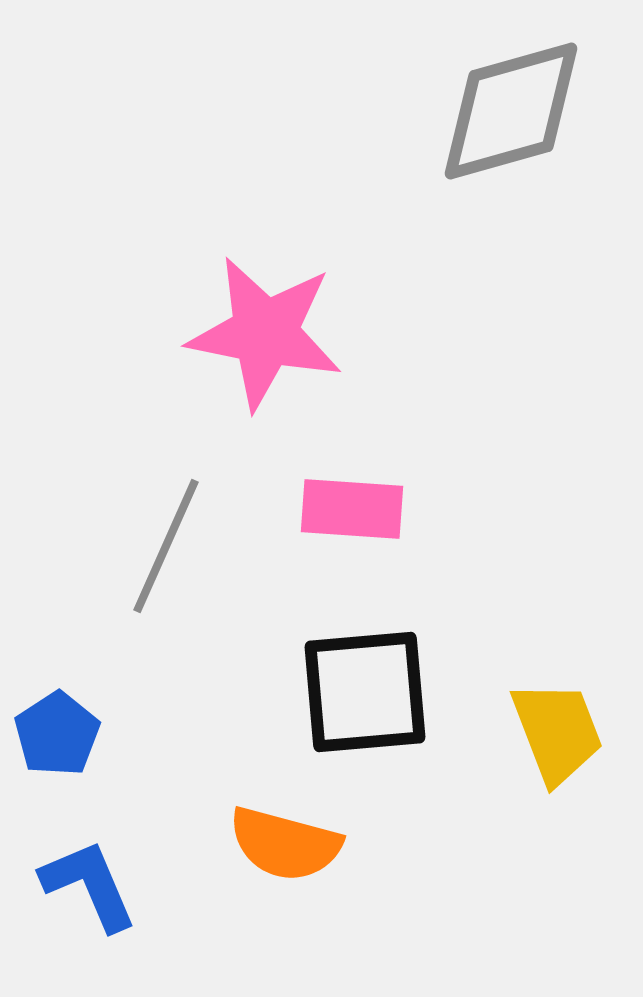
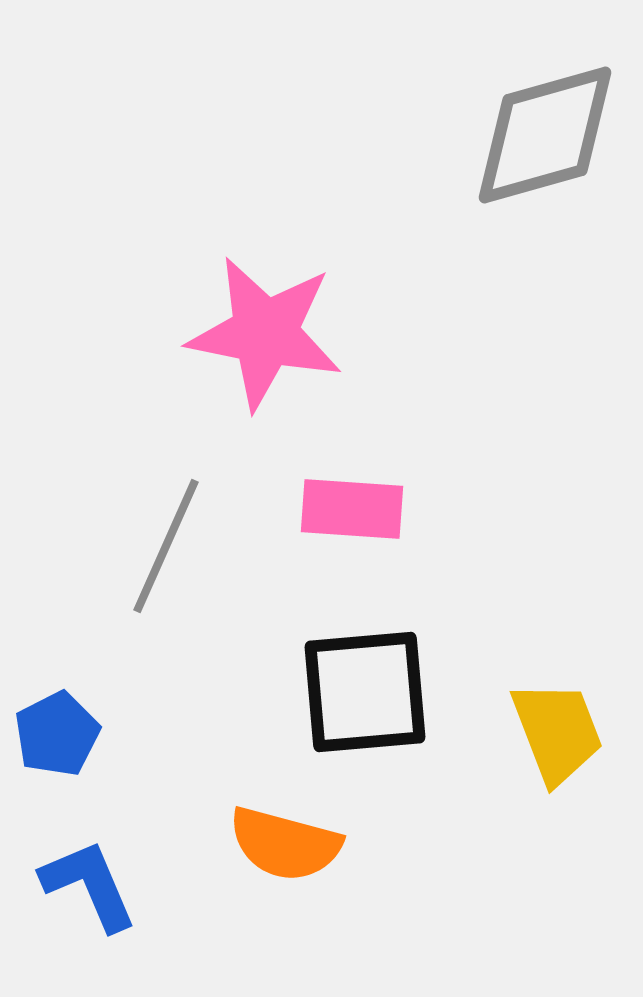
gray diamond: moved 34 px right, 24 px down
blue pentagon: rotated 6 degrees clockwise
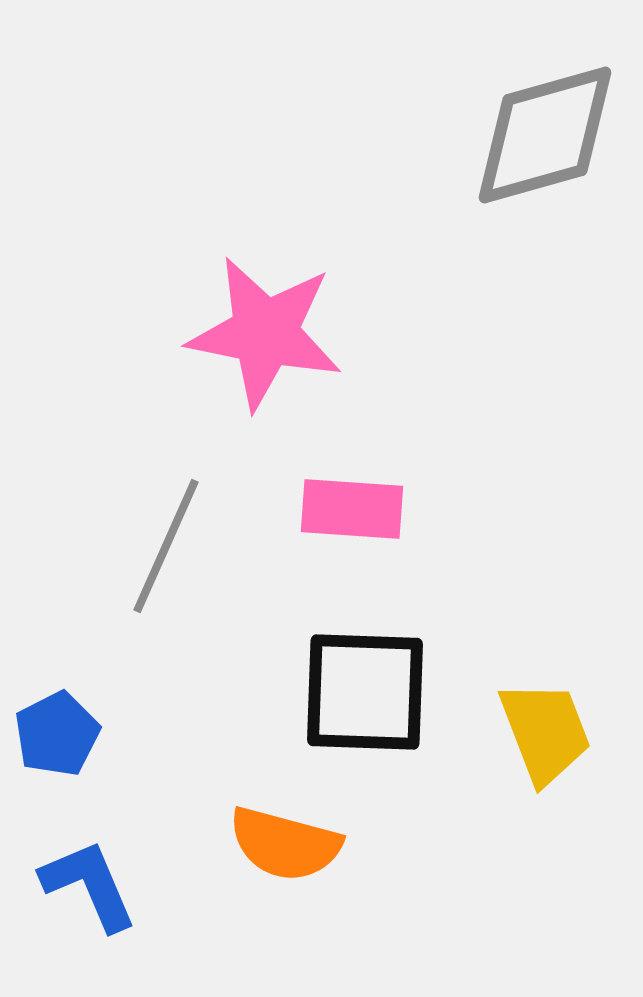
black square: rotated 7 degrees clockwise
yellow trapezoid: moved 12 px left
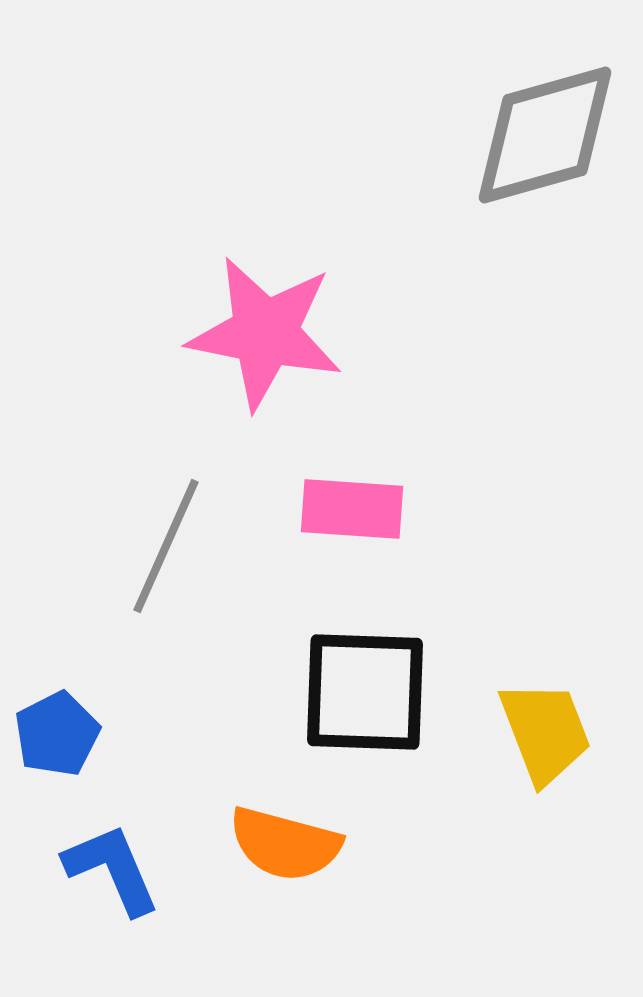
blue L-shape: moved 23 px right, 16 px up
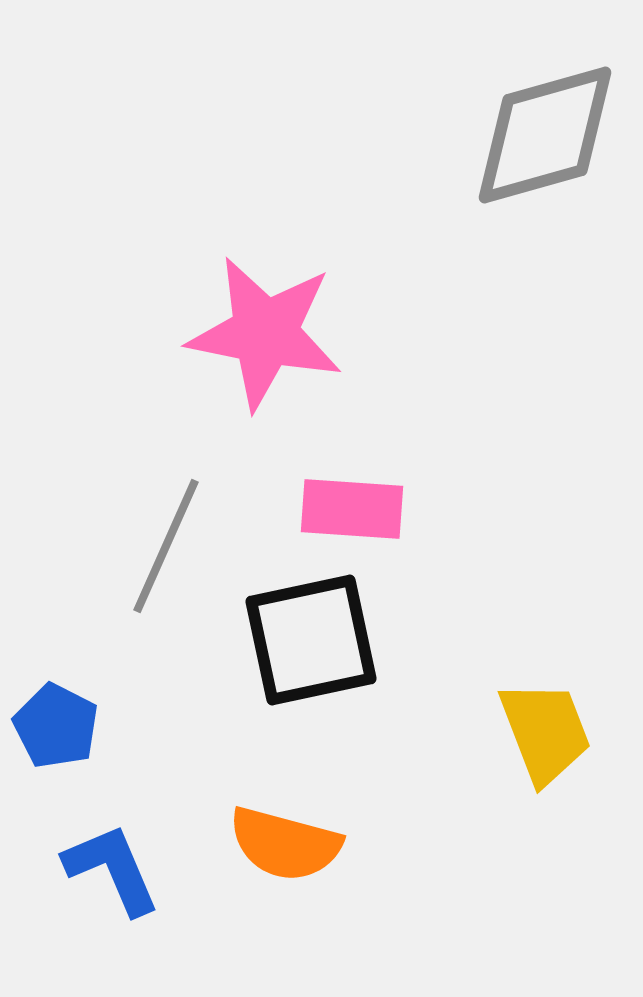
black square: moved 54 px left, 52 px up; rotated 14 degrees counterclockwise
blue pentagon: moved 1 px left, 8 px up; rotated 18 degrees counterclockwise
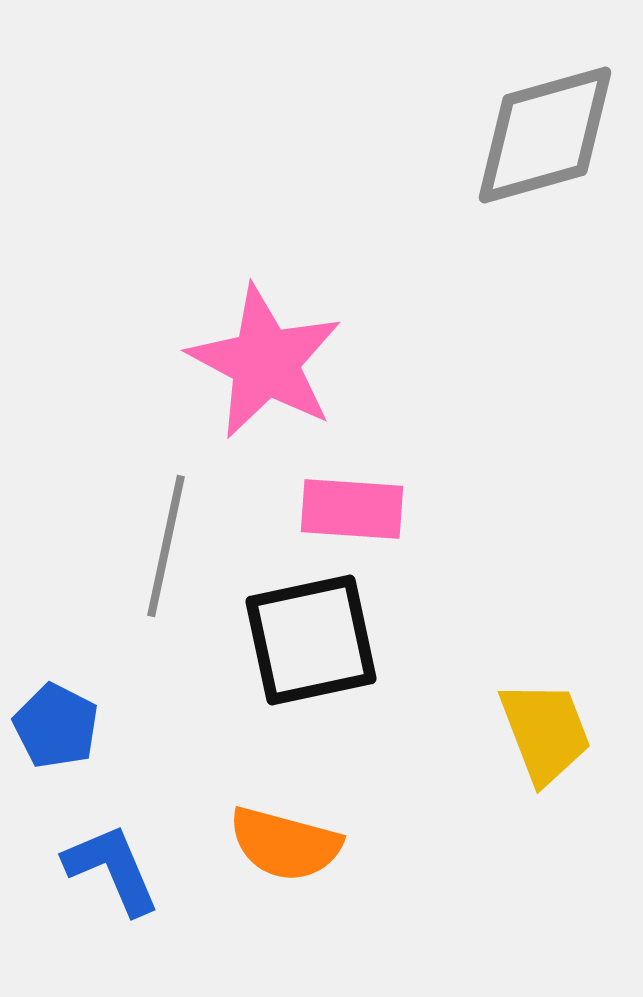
pink star: moved 29 px down; rotated 17 degrees clockwise
gray line: rotated 12 degrees counterclockwise
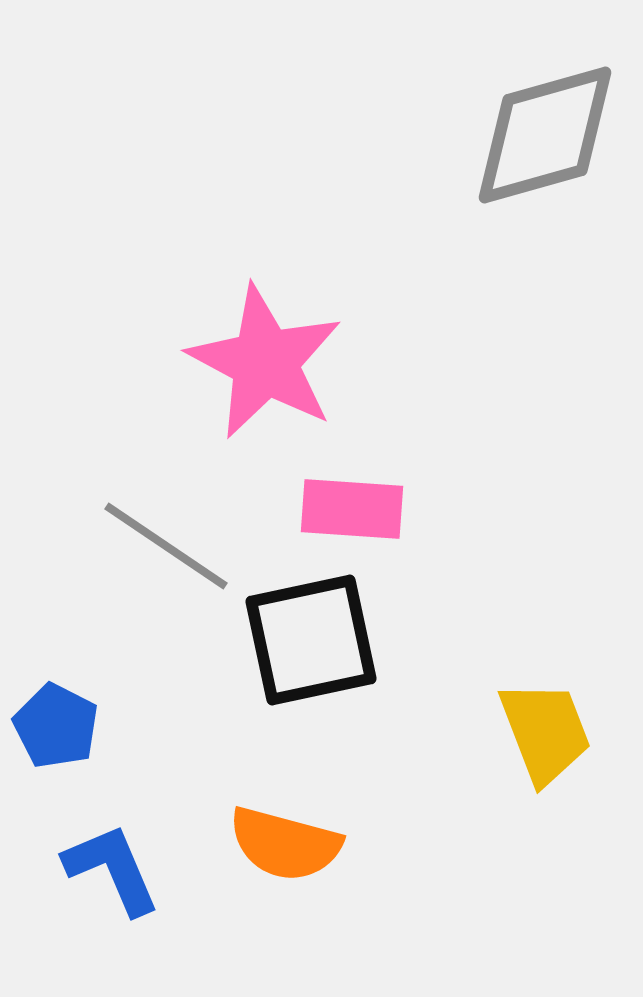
gray line: rotated 68 degrees counterclockwise
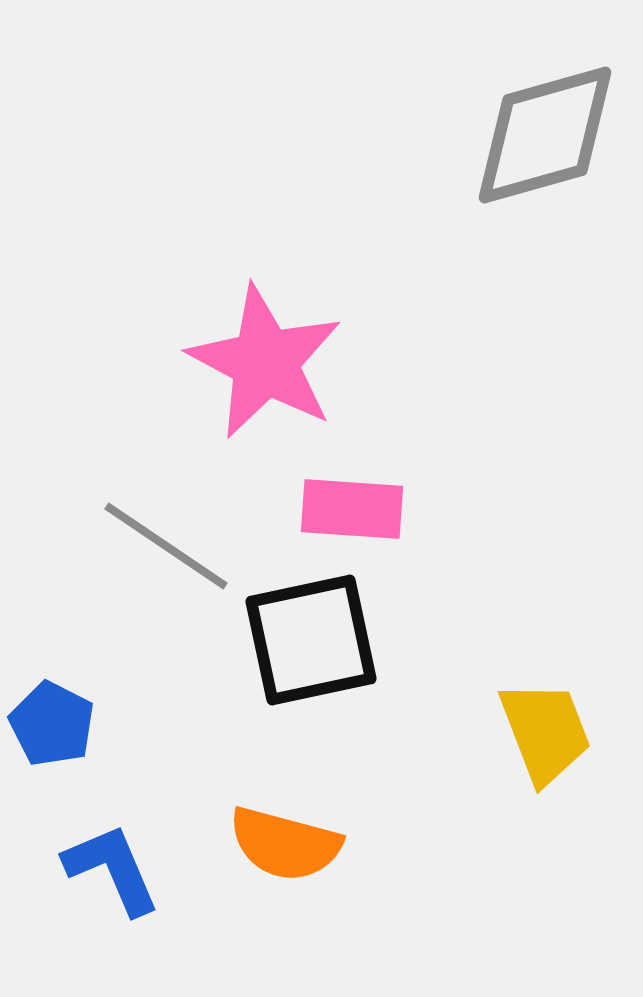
blue pentagon: moved 4 px left, 2 px up
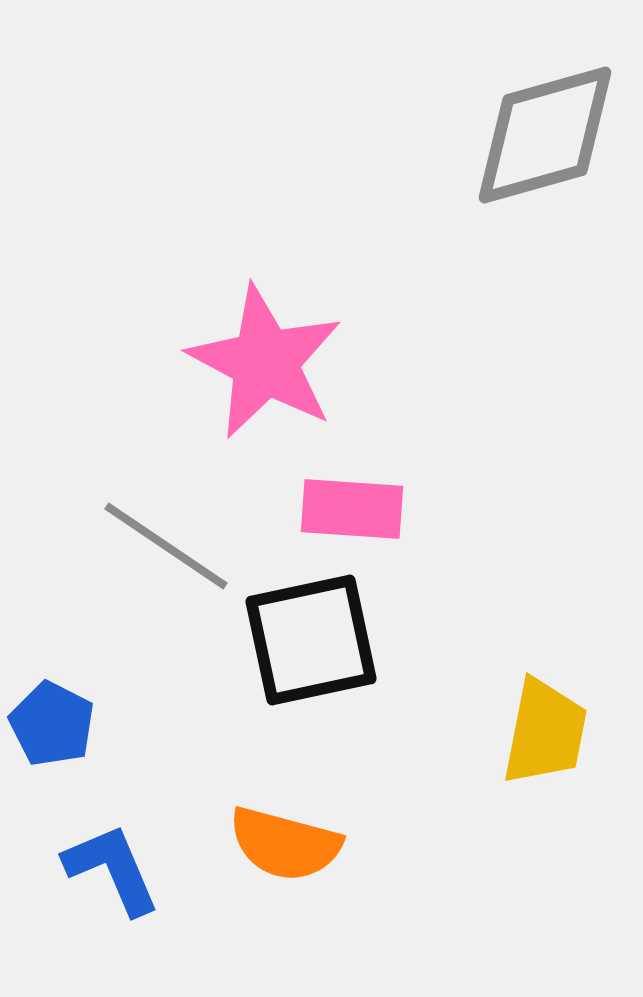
yellow trapezoid: rotated 32 degrees clockwise
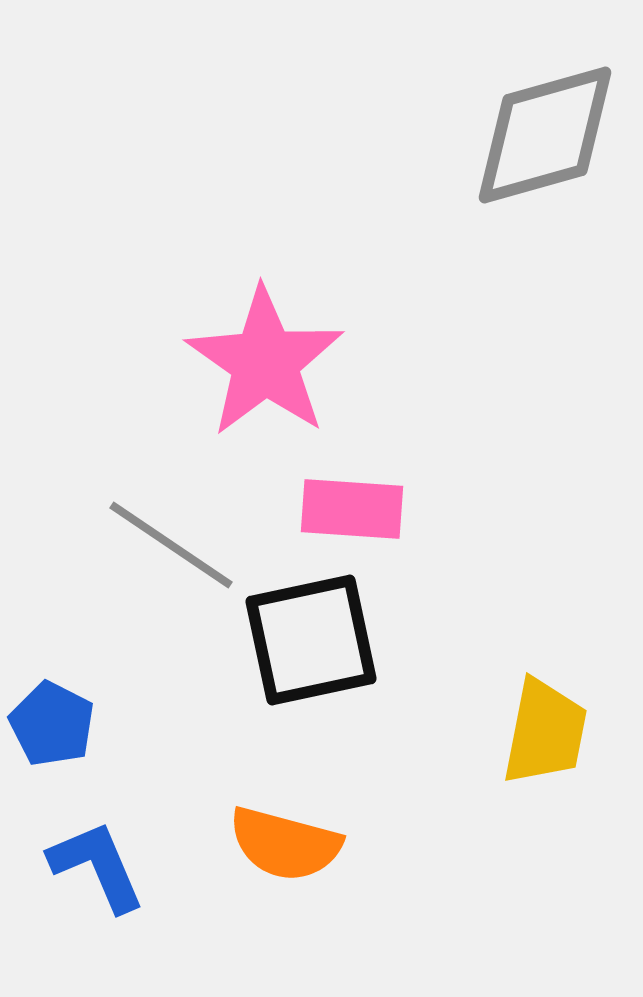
pink star: rotated 7 degrees clockwise
gray line: moved 5 px right, 1 px up
blue L-shape: moved 15 px left, 3 px up
